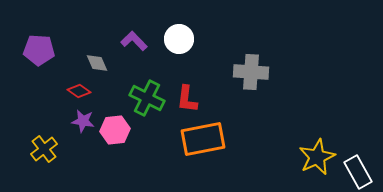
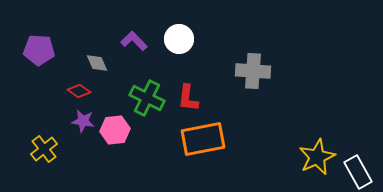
gray cross: moved 2 px right, 1 px up
red L-shape: moved 1 px right, 1 px up
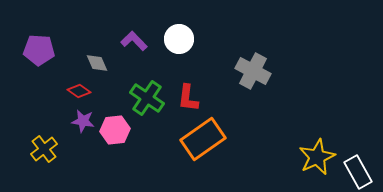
gray cross: rotated 24 degrees clockwise
green cross: rotated 8 degrees clockwise
orange rectangle: rotated 24 degrees counterclockwise
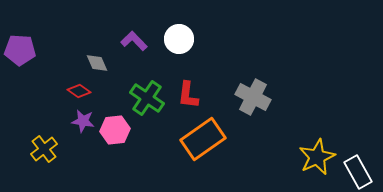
purple pentagon: moved 19 px left
gray cross: moved 26 px down
red L-shape: moved 3 px up
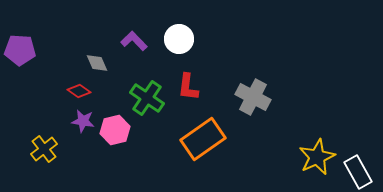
red L-shape: moved 8 px up
pink hexagon: rotated 8 degrees counterclockwise
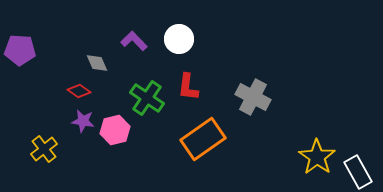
yellow star: rotated 12 degrees counterclockwise
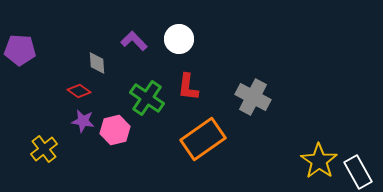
gray diamond: rotated 20 degrees clockwise
yellow star: moved 2 px right, 4 px down
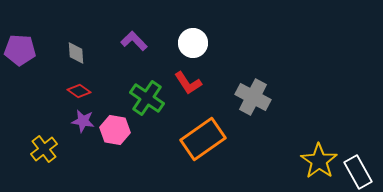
white circle: moved 14 px right, 4 px down
gray diamond: moved 21 px left, 10 px up
red L-shape: moved 4 px up; rotated 40 degrees counterclockwise
pink hexagon: rotated 24 degrees clockwise
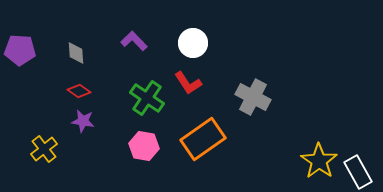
pink hexagon: moved 29 px right, 16 px down
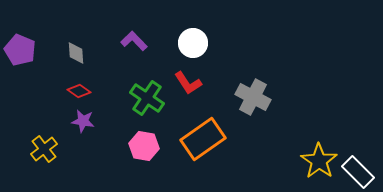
purple pentagon: rotated 20 degrees clockwise
white rectangle: rotated 16 degrees counterclockwise
